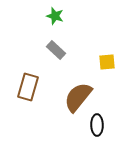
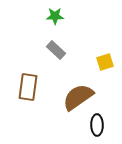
green star: rotated 18 degrees counterclockwise
yellow square: moved 2 px left; rotated 12 degrees counterclockwise
brown rectangle: rotated 8 degrees counterclockwise
brown semicircle: rotated 16 degrees clockwise
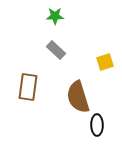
brown semicircle: rotated 72 degrees counterclockwise
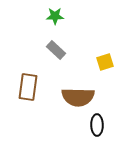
brown semicircle: rotated 72 degrees counterclockwise
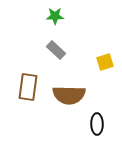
brown semicircle: moved 9 px left, 2 px up
black ellipse: moved 1 px up
